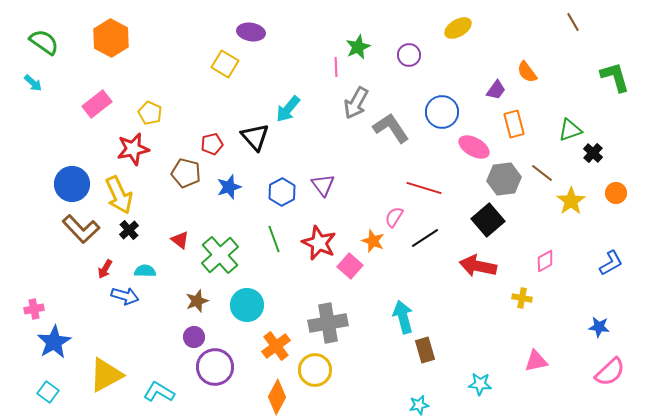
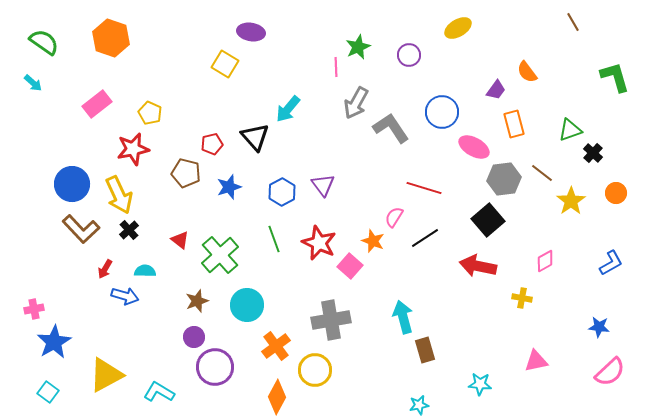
orange hexagon at (111, 38): rotated 9 degrees counterclockwise
gray cross at (328, 323): moved 3 px right, 3 px up
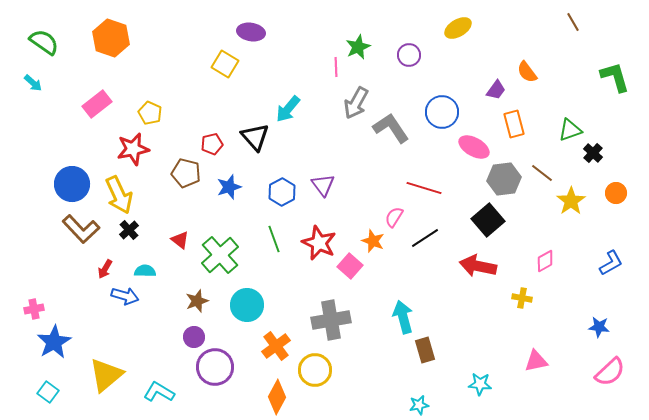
yellow triangle at (106, 375): rotated 12 degrees counterclockwise
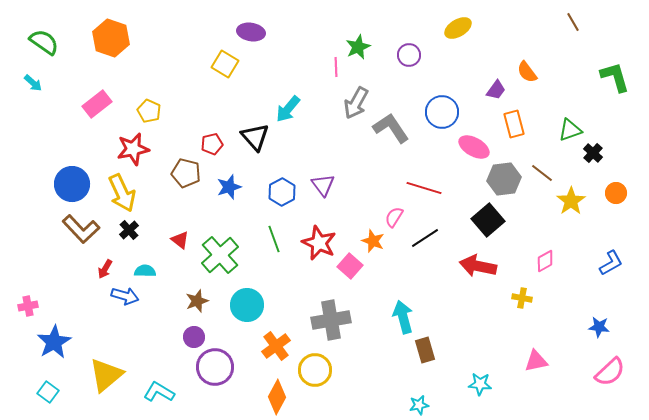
yellow pentagon at (150, 113): moved 1 px left, 2 px up
yellow arrow at (119, 195): moved 3 px right, 2 px up
pink cross at (34, 309): moved 6 px left, 3 px up
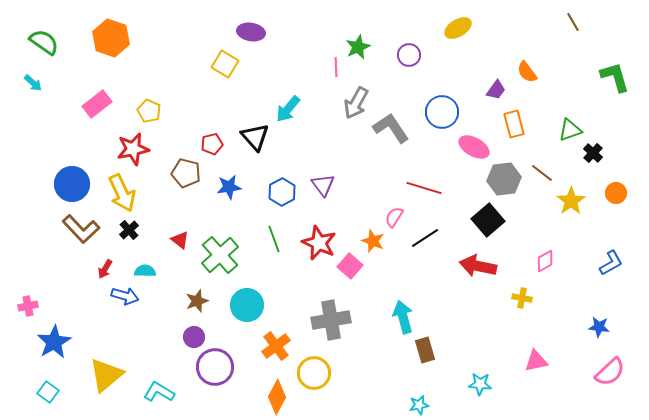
blue star at (229, 187): rotated 10 degrees clockwise
yellow circle at (315, 370): moved 1 px left, 3 px down
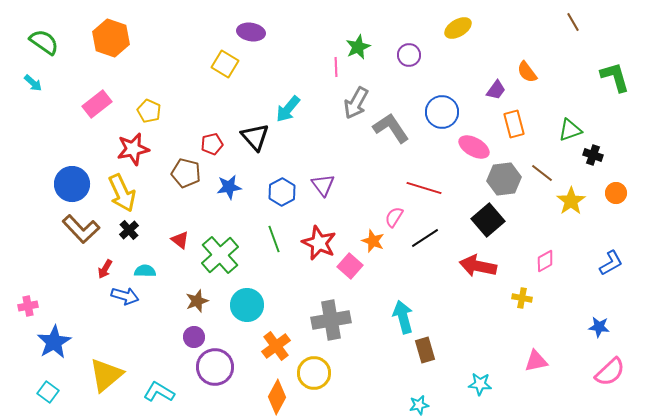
black cross at (593, 153): moved 2 px down; rotated 24 degrees counterclockwise
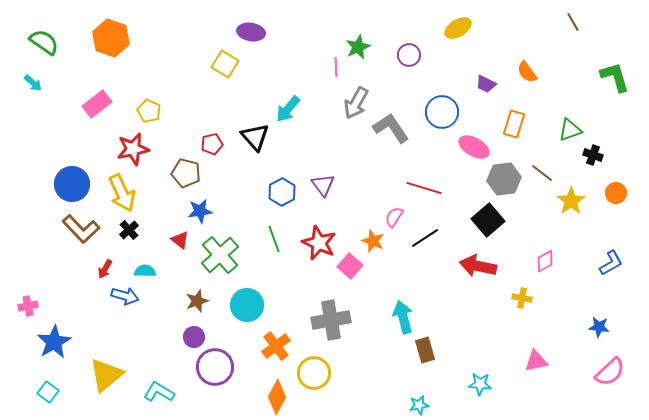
purple trapezoid at (496, 90): moved 10 px left, 6 px up; rotated 80 degrees clockwise
orange rectangle at (514, 124): rotated 32 degrees clockwise
blue star at (229, 187): moved 29 px left, 24 px down
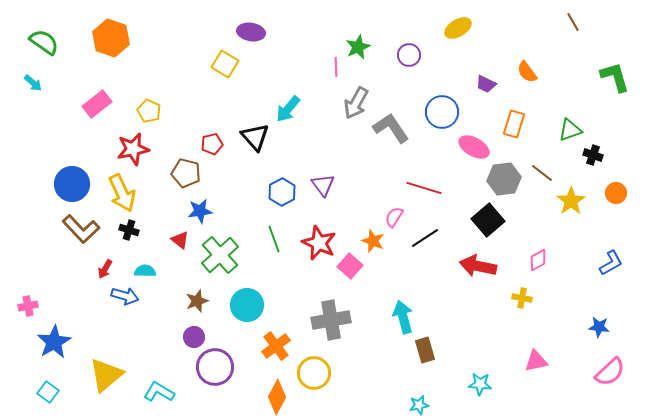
black cross at (129, 230): rotated 30 degrees counterclockwise
pink diamond at (545, 261): moved 7 px left, 1 px up
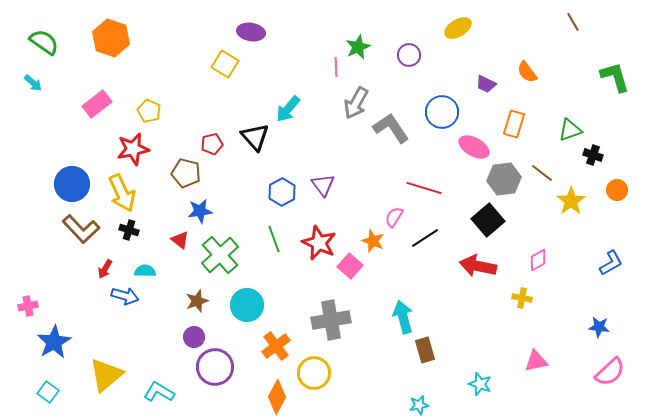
orange circle at (616, 193): moved 1 px right, 3 px up
cyan star at (480, 384): rotated 15 degrees clockwise
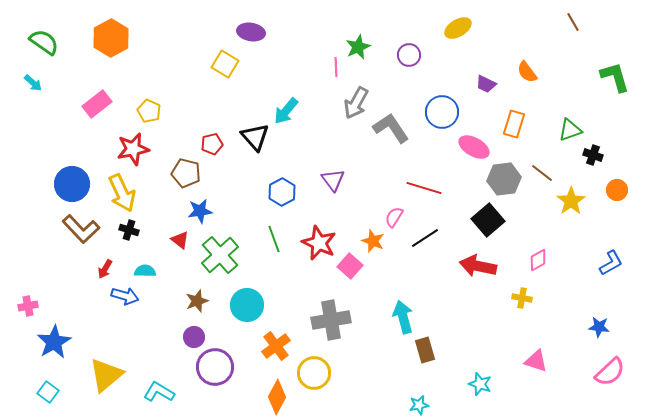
orange hexagon at (111, 38): rotated 12 degrees clockwise
cyan arrow at (288, 109): moved 2 px left, 2 px down
purple triangle at (323, 185): moved 10 px right, 5 px up
pink triangle at (536, 361): rotated 30 degrees clockwise
